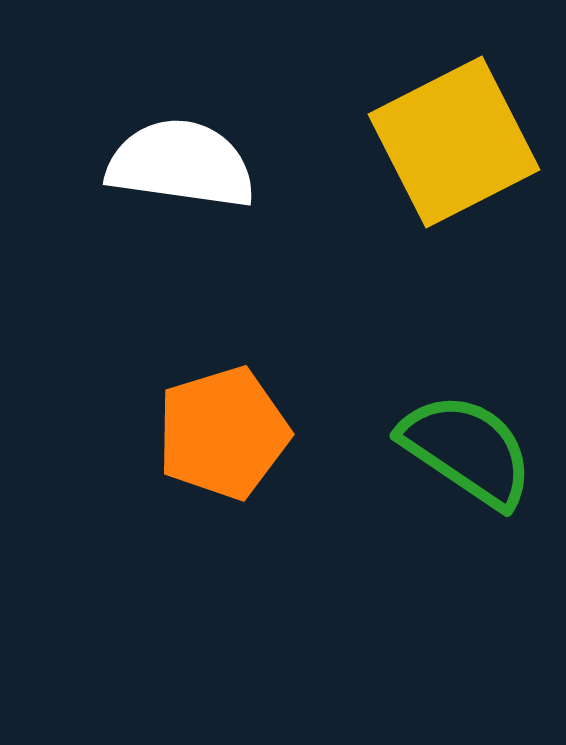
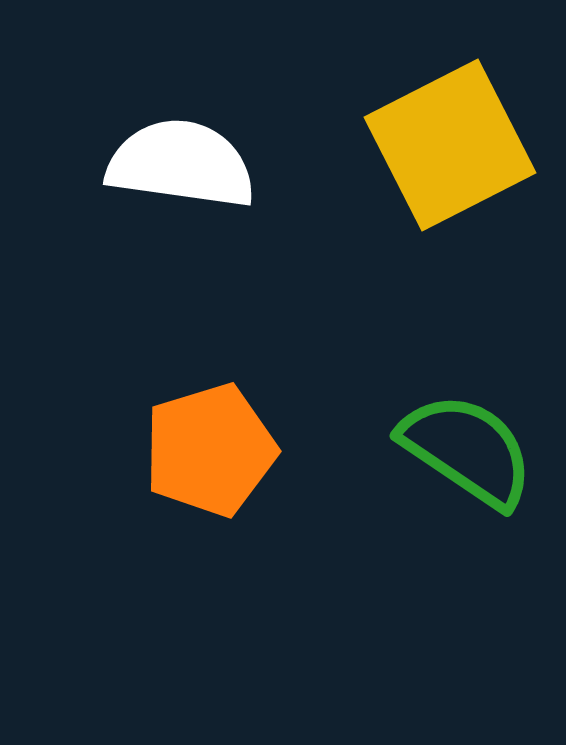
yellow square: moved 4 px left, 3 px down
orange pentagon: moved 13 px left, 17 px down
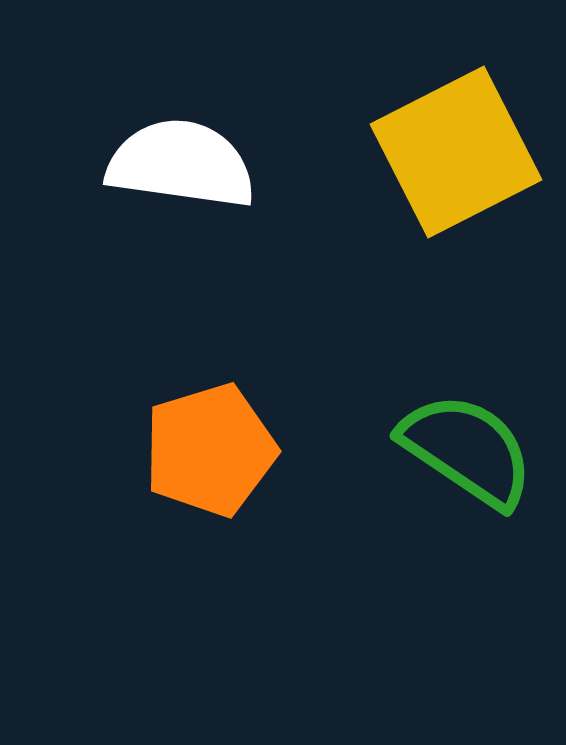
yellow square: moved 6 px right, 7 px down
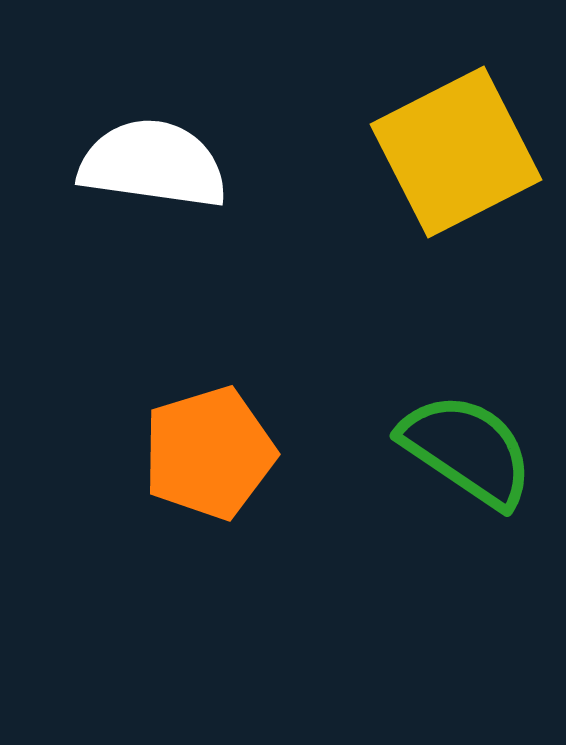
white semicircle: moved 28 px left
orange pentagon: moved 1 px left, 3 px down
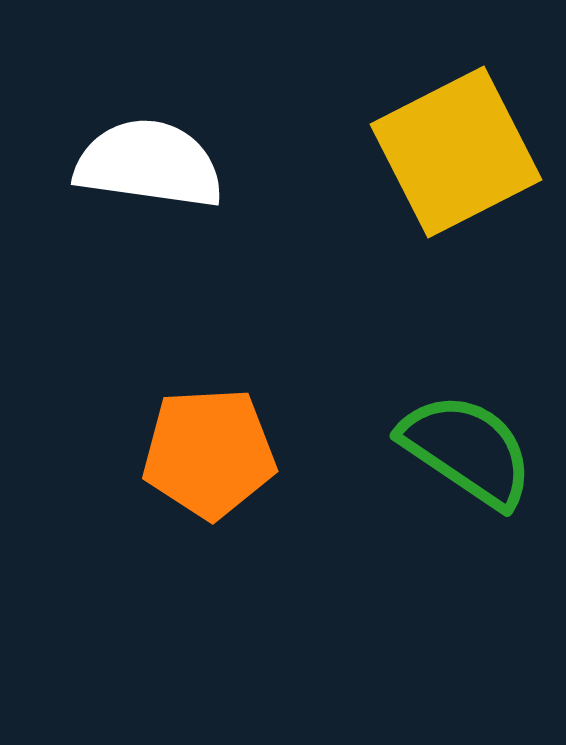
white semicircle: moved 4 px left
orange pentagon: rotated 14 degrees clockwise
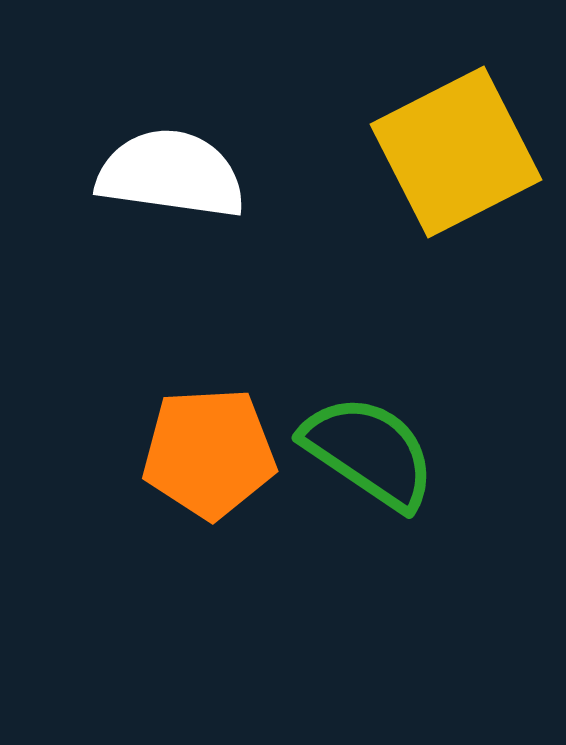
white semicircle: moved 22 px right, 10 px down
green semicircle: moved 98 px left, 2 px down
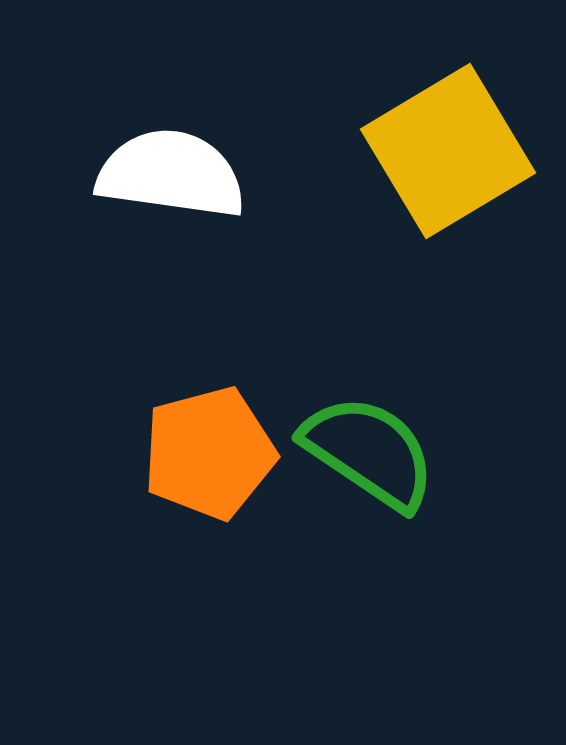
yellow square: moved 8 px left, 1 px up; rotated 4 degrees counterclockwise
orange pentagon: rotated 12 degrees counterclockwise
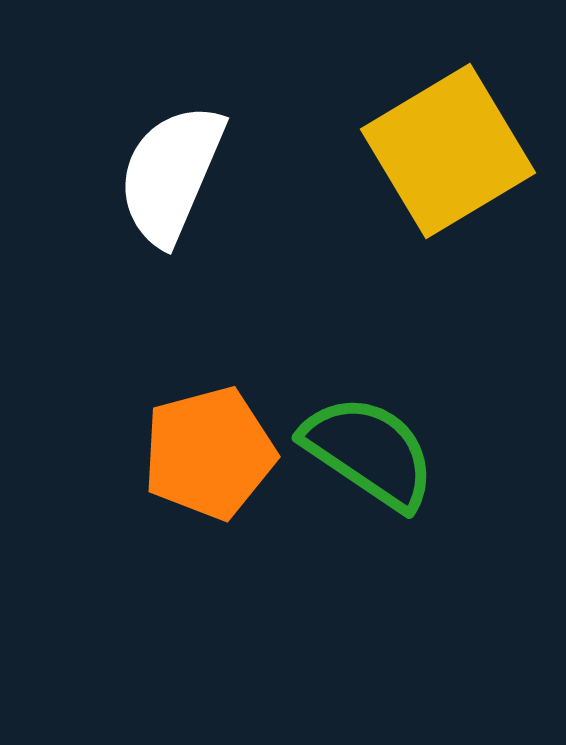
white semicircle: rotated 75 degrees counterclockwise
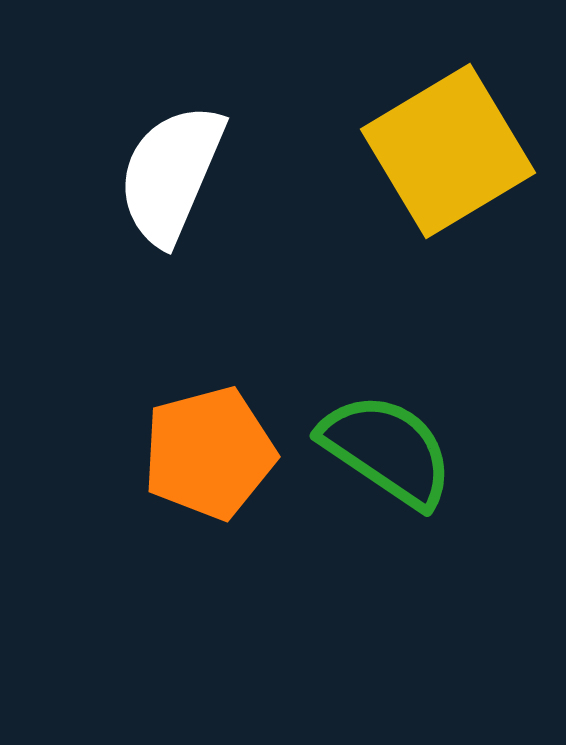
green semicircle: moved 18 px right, 2 px up
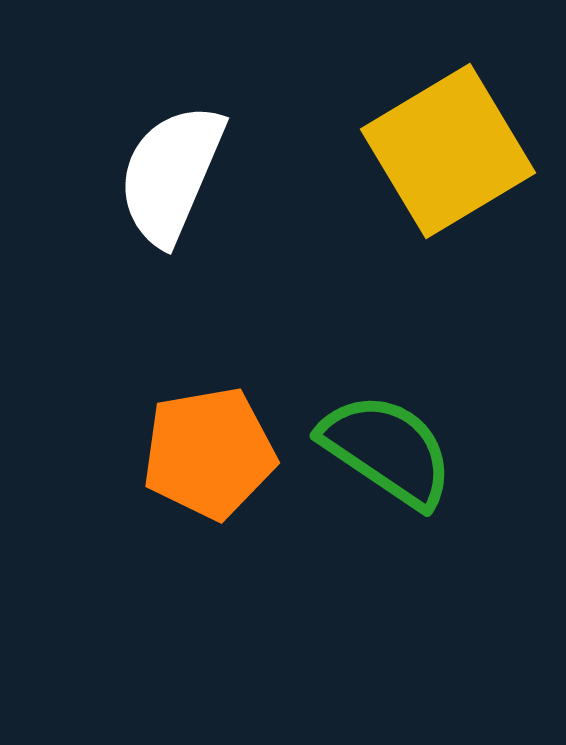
orange pentagon: rotated 5 degrees clockwise
